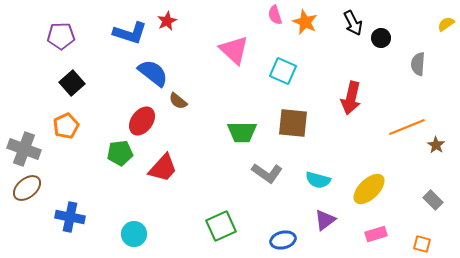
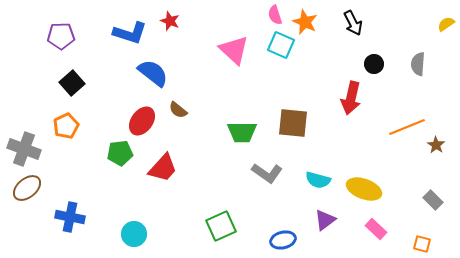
red star: moved 3 px right; rotated 24 degrees counterclockwise
black circle: moved 7 px left, 26 px down
cyan square: moved 2 px left, 26 px up
brown semicircle: moved 9 px down
yellow ellipse: moved 5 px left; rotated 64 degrees clockwise
pink rectangle: moved 5 px up; rotated 60 degrees clockwise
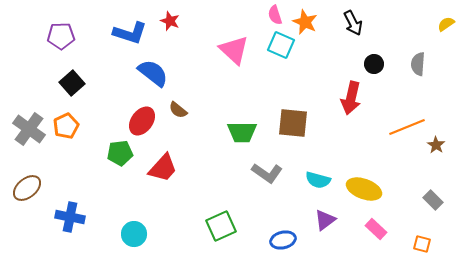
gray cross: moved 5 px right, 20 px up; rotated 16 degrees clockwise
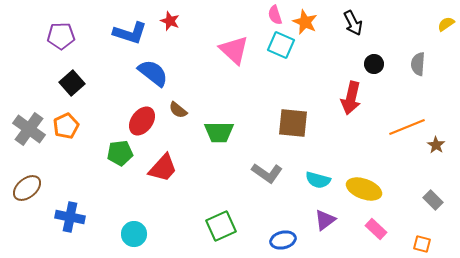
green trapezoid: moved 23 px left
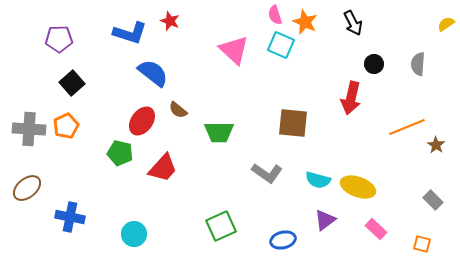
purple pentagon: moved 2 px left, 3 px down
gray cross: rotated 32 degrees counterclockwise
green pentagon: rotated 20 degrees clockwise
yellow ellipse: moved 6 px left, 2 px up
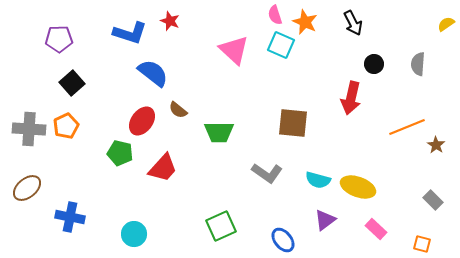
blue ellipse: rotated 65 degrees clockwise
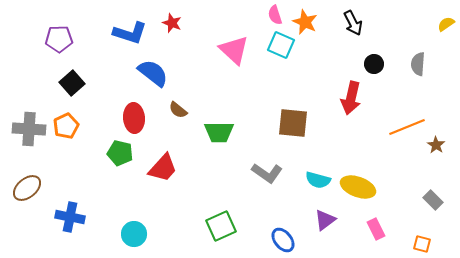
red star: moved 2 px right, 2 px down
red ellipse: moved 8 px left, 3 px up; rotated 40 degrees counterclockwise
pink rectangle: rotated 20 degrees clockwise
